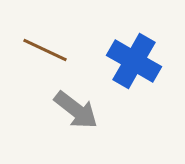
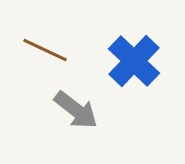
blue cross: rotated 14 degrees clockwise
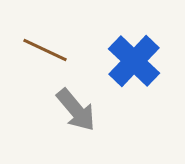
gray arrow: rotated 12 degrees clockwise
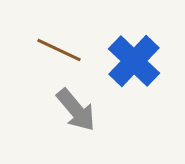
brown line: moved 14 px right
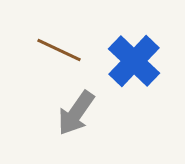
gray arrow: moved 3 px down; rotated 75 degrees clockwise
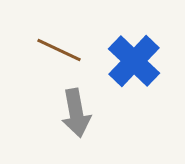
gray arrow: rotated 45 degrees counterclockwise
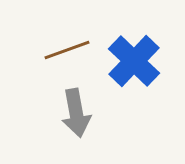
brown line: moved 8 px right; rotated 45 degrees counterclockwise
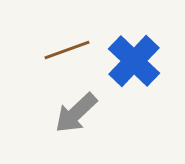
gray arrow: rotated 57 degrees clockwise
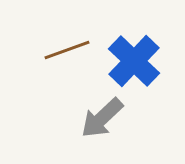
gray arrow: moved 26 px right, 5 px down
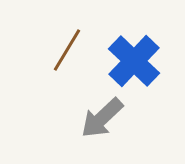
brown line: rotated 39 degrees counterclockwise
